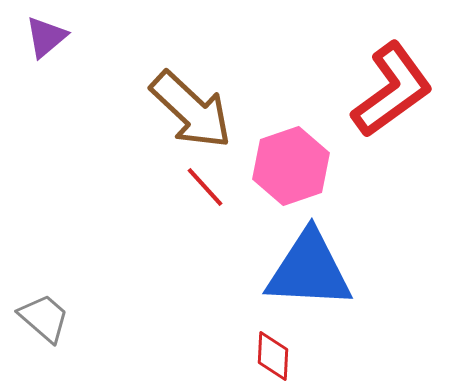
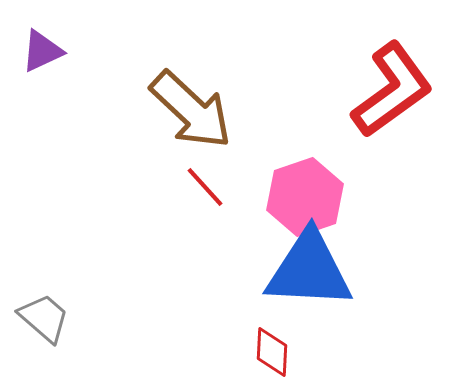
purple triangle: moved 4 px left, 14 px down; rotated 15 degrees clockwise
pink hexagon: moved 14 px right, 31 px down
red diamond: moved 1 px left, 4 px up
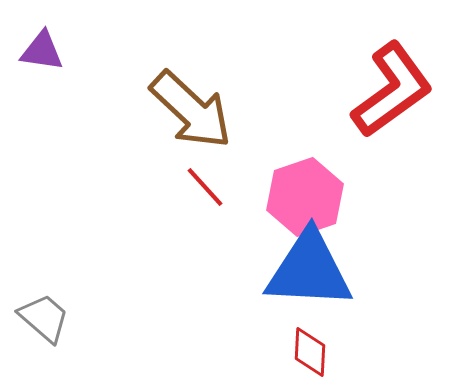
purple triangle: rotated 33 degrees clockwise
red diamond: moved 38 px right
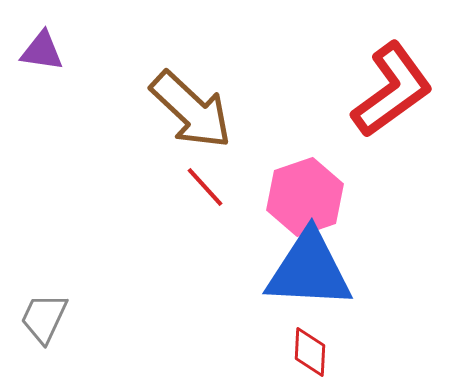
gray trapezoid: rotated 106 degrees counterclockwise
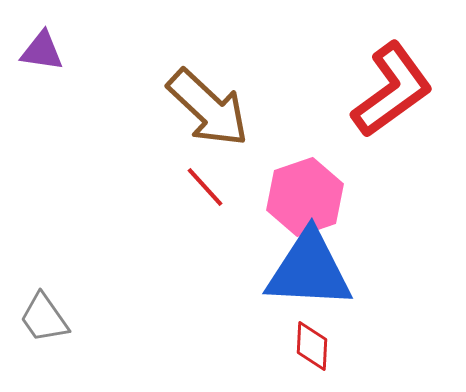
brown arrow: moved 17 px right, 2 px up
gray trapezoid: rotated 60 degrees counterclockwise
red diamond: moved 2 px right, 6 px up
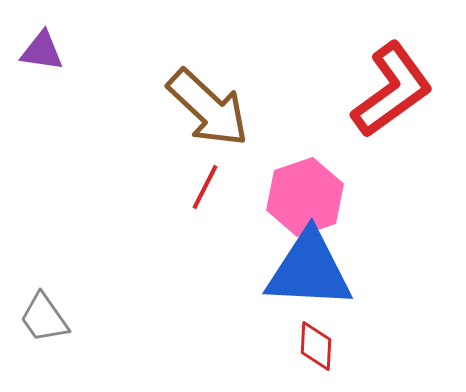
red line: rotated 69 degrees clockwise
red diamond: moved 4 px right
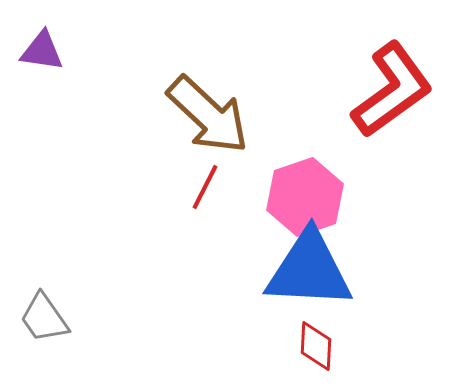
brown arrow: moved 7 px down
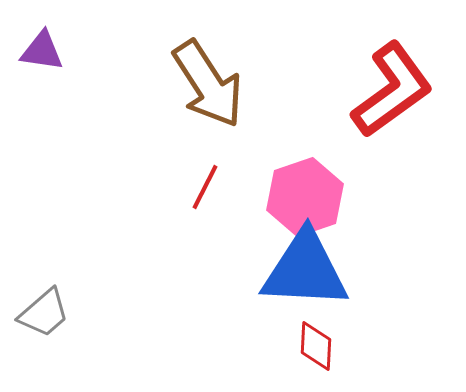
brown arrow: moved 31 px up; rotated 14 degrees clockwise
blue triangle: moved 4 px left
gray trapezoid: moved 5 px up; rotated 96 degrees counterclockwise
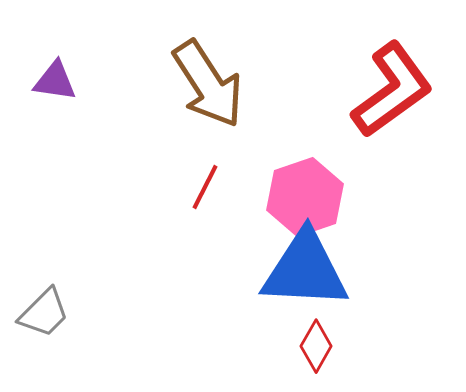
purple triangle: moved 13 px right, 30 px down
gray trapezoid: rotated 4 degrees counterclockwise
red diamond: rotated 27 degrees clockwise
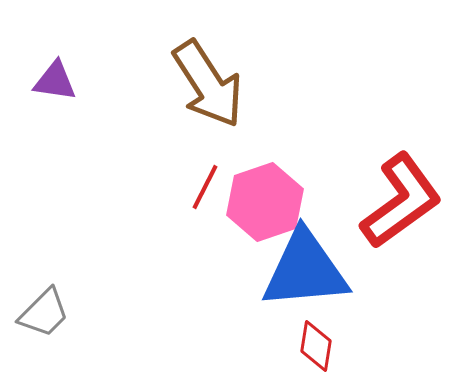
red L-shape: moved 9 px right, 111 px down
pink hexagon: moved 40 px left, 5 px down
blue triangle: rotated 8 degrees counterclockwise
red diamond: rotated 21 degrees counterclockwise
